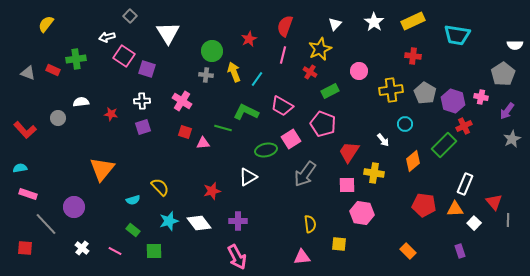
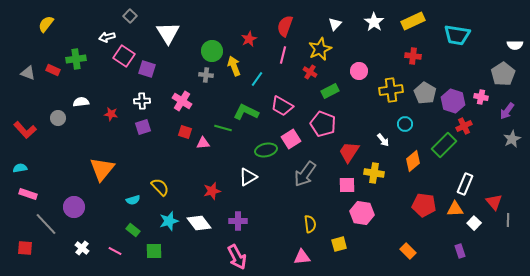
yellow arrow at (234, 72): moved 6 px up
yellow square at (339, 244): rotated 21 degrees counterclockwise
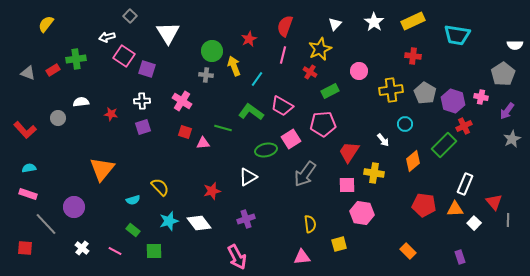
red rectangle at (53, 70): rotated 56 degrees counterclockwise
green L-shape at (246, 112): moved 5 px right; rotated 10 degrees clockwise
pink pentagon at (323, 124): rotated 25 degrees counterclockwise
cyan semicircle at (20, 168): moved 9 px right
purple cross at (238, 221): moved 8 px right, 2 px up; rotated 18 degrees counterclockwise
purple rectangle at (460, 251): moved 6 px down
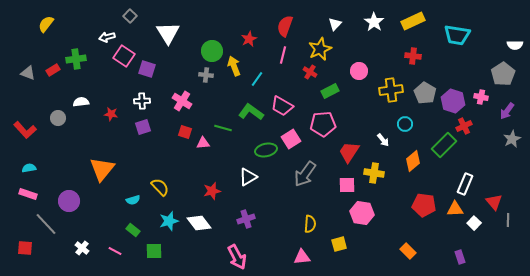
purple circle at (74, 207): moved 5 px left, 6 px up
yellow semicircle at (310, 224): rotated 12 degrees clockwise
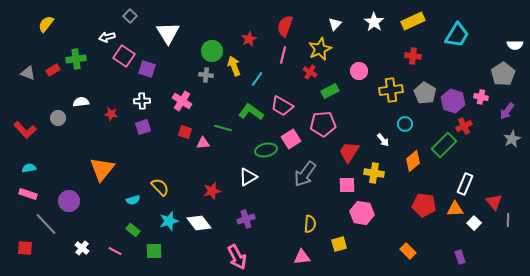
cyan trapezoid at (457, 35): rotated 68 degrees counterclockwise
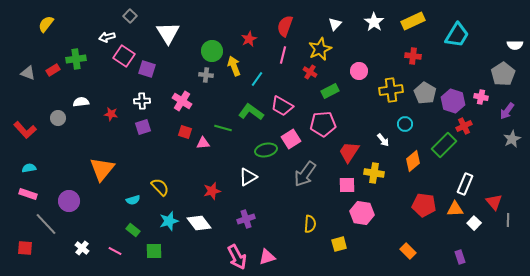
pink triangle at (302, 257): moved 35 px left; rotated 12 degrees counterclockwise
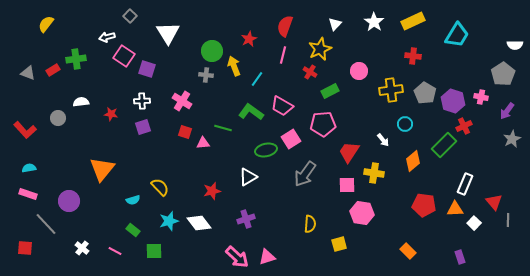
pink arrow at (237, 257): rotated 20 degrees counterclockwise
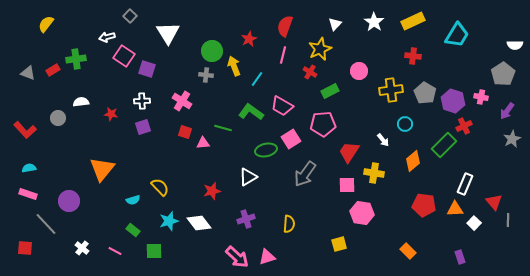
yellow semicircle at (310, 224): moved 21 px left
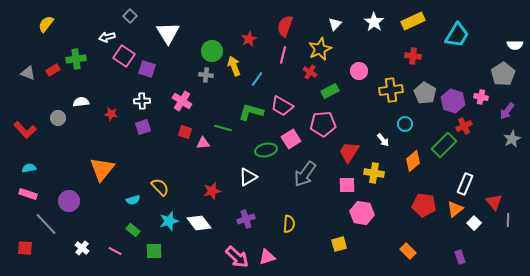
green L-shape at (251, 112): rotated 20 degrees counterclockwise
orange triangle at (455, 209): rotated 36 degrees counterclockwise
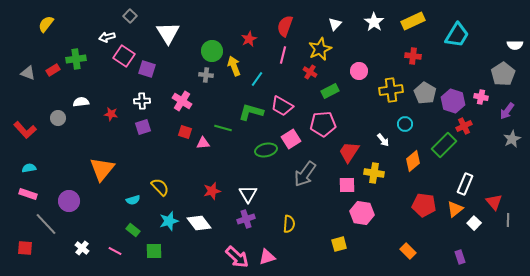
white triangle at (248, 177): moved 17 px down; rotated 30 degrees counterclockwise
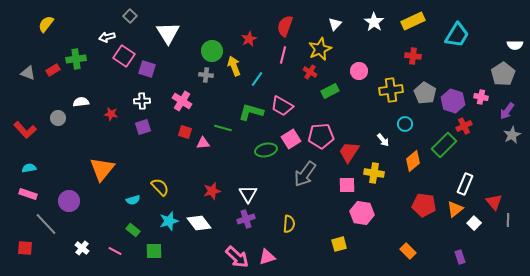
pink pentagon at (323, 124): moved 2 px left, 12 px down
gray star at (512, 139): moved 4 px up
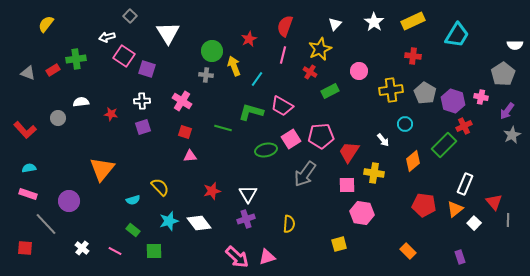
pink triangle at (203, 143): moved 13 px left, 13 px down
